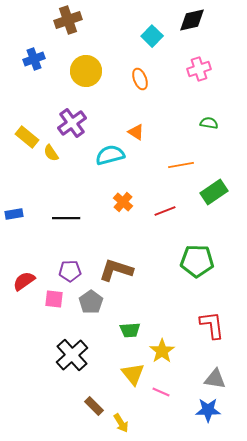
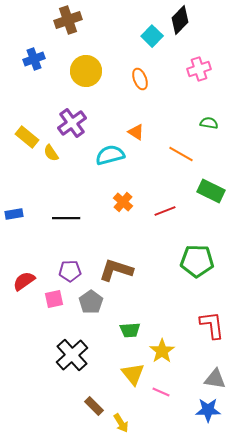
black diamond: moved 12 px left; rotated 32 degrees counterclockwise
orange line: moved 11 px up; rotated 40 degrees clockwise
green rectangle: moved 3 px left, 1 px up; rotated 60 degrees clockwise
pink square: rotated 18 degrees counterclockwise
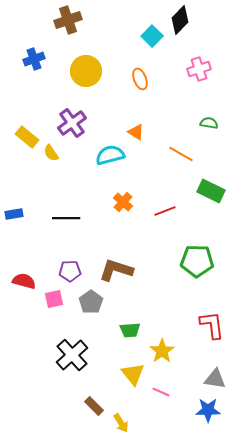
red semicircle: rotated 50 degrees clockwise
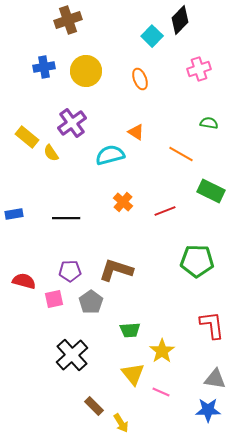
blue cross: moved 10 px right, 8 px down; rotated 10 degrees clockwise
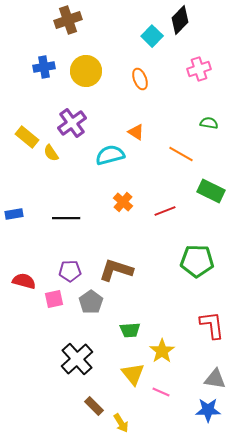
black cross: moved 5 px right, 4 px down
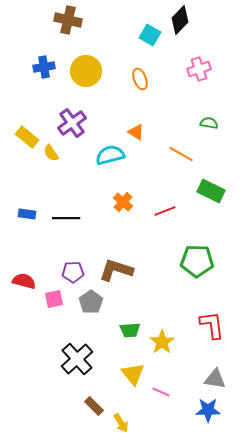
brown cross: rotated 32 degrees clockwise
cyan square: moved 2 px left, 1 px up; rotated 15 degrees counterclockwise
blue rectangle: moved 13 px right; rotated 18 degrees clockwise
purple pentagon: moved 3 px right, 1 px down
yellow star: moved 9 px up
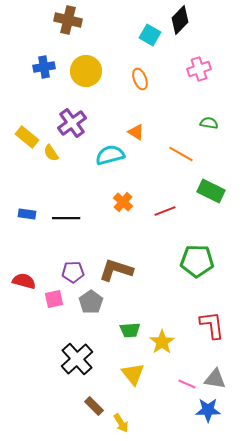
pink line: moved 26 px right, 8 px up
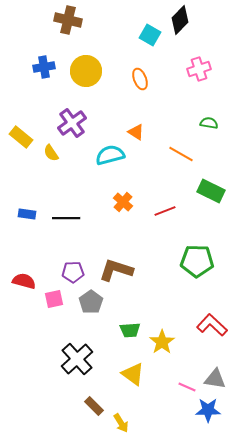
yellow rectangle: moved 6 px left
red L-shape: rotated 40 degrees counterclockwise
yellow triangle: rotated 15 degrees counterclockwise
pink line: moved 3 px down
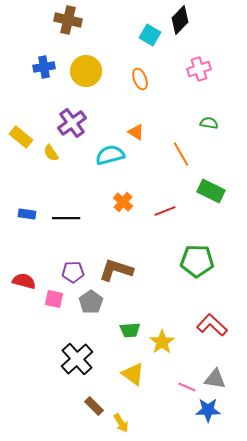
orange line: rotated 30 degrees clockwise
pink square: rotated 24 degrees clockwise
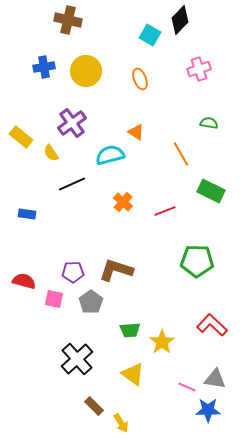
black line: moved 6 px right, 34 px up; rotated 24 degrees counterclockwise
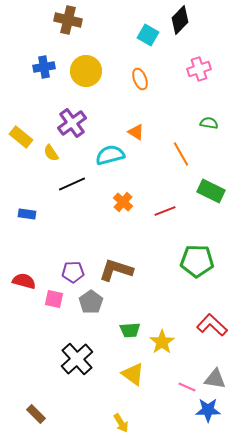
cyan square: moved 2 px left
brown rectangle: moved 58 px left, 8 px down
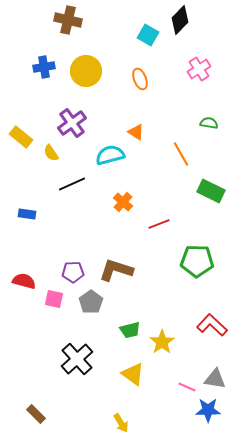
pink cross: rotated 15 degrees counterclockwise
red line: moved 6 px left, 13 px down
green trapezoid: rotated 10 degrees counterclockwise
